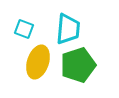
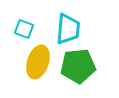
green pentagon: moved 1 px down; rotated 12 degrees clockwise
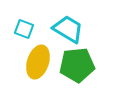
cyan trapezoid: rotated 64 degrees counterclockwise
green pentagon: moved 1 px left, 1 px up
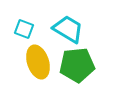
yellow ellipse: rotated 36 degrees counterclockwise
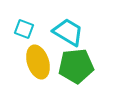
cyan trapezoid: moved 3 px down
green pentagon: moved 1 px left, 1 px down
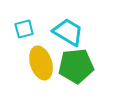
cyan square: rotated 36 degrees counterclockwise
yellow ellipse: moved 3 px right, 1 px down
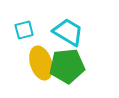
cyan square: moved 1 px down
green pentagon: moved 9 px left
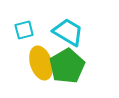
green pentagon: rotated 24 degrees counterclockwise
